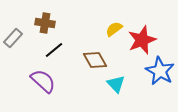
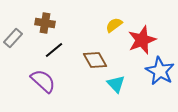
yellow semicircle: moved 4 px up
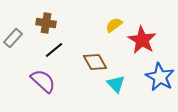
brown cross: moved 1 px right
red star: rotated 20 degrees counterclockwise
brown diamond: moved 2 px down
blue star: moved 6 px down
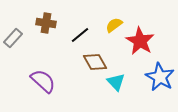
red star: moved 2 px left, 1 px down
black line: moved 26 px right, 15 px up
cyan triangle: moved 2 px up
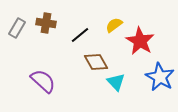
gray rectangle: moved 4 px right, 10 px up; rotated 12 degrees counterclockwise
brown diamond: moved 1 px right
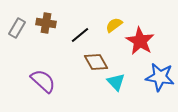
blue star: rotated 20 degrees counterclockwise
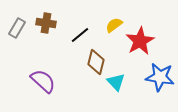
red star: rotated 12 degrees clockwise
brown diamond: rotated 45 degrees clockwise
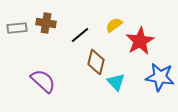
gray rectangle: rotated 54 degrees clockwise
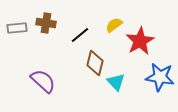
brown diamond: moved 1 px left, 1 px down
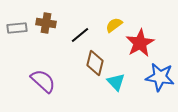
red star: moved 2 px down
